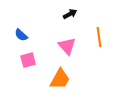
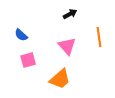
orange trapezoid: rotated 20 degrees clockwise
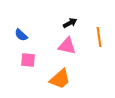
black arrow: moved 9 px down
pink triangle: rotated 36 degrees counterclockwise
pink square: rotated 21 degrees clockwise
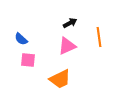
blue semicircle: moved 4 px down
pink triangle: rotated 36 degrees counterclockwise
orange trapezoid: rotated 15 degrees clockwise
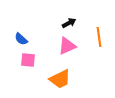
black arrow: moved 1 px left
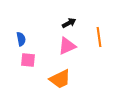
blue semicircle: rotated 144 degrees counterclockwise
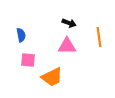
black arrow: rotated 48 degrees clockwise
blue semicircle: moved 4 px up
pink triangle: rotated 24 degrees clockwise
orange trapezoid: moved 8 px left, 2 px up
